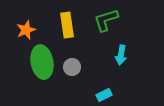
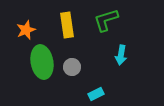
cyan rectangle: moved 8 px left, 1 px up
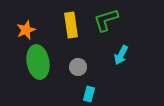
yellow rectangle: moved 4 px right
cyan arrow: rotated 18 degrees clockwise
green ellipse: moved 4 px left
gray circle: moved 6 px right
cyan rectangle: moved 7 px left; rotated 49 degrees counterclockwise
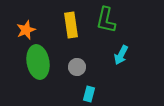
green L-shape: rotated 60 degrees counterclockwise
gray circle: moved 1 px left
